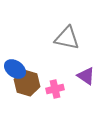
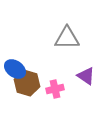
gray triangle: rotated 12 degrees counterclockwise
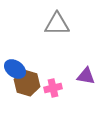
gray triangle: moved 10 px left, 14 px up
purple triangle: rotated 24 degrees counterclockwise
pink cross: moved 2 px left, 1 px up
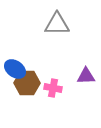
purple triangle: rotated 12 degrees counterclockwise
brown hexagon: rotated 15 degrees counterclockwise
pink cross: rotated 24 degrees clockwise
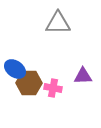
gray triangle: moved 1 px right, 1 px up
purple triangle: moved 3 px left
brown hexagon: moved 2 px right
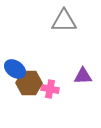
gray triangle: moved 6 px right, 2 px up
pink cross: moved 3 px left, 1 px down
